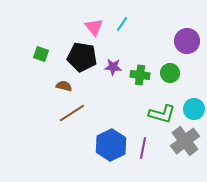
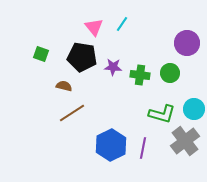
purple circle: moved 2 px down
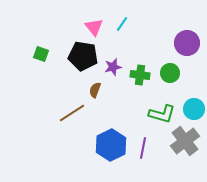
black pentagon: moved 1 px right, 1 px up
purple star: rotated 18 degrees counterclockwise
brown semicircle: moved 31 px right, 4 px down; rotated 84 degrees counterclockwise
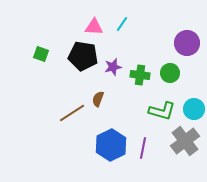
pink triangle: rotated 48 degrees counterclockwise
brown semicircle: moved 3 px right, 9 px down
green L-shape: moved 3 px up
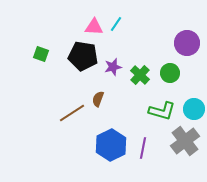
cyan line: moved 6 px left
green cross: rotated 36 degrees clockwise
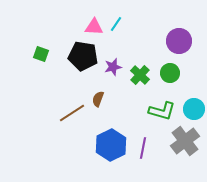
purple circle: moved 8 px left, 2 px up
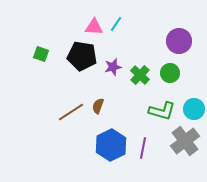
black pentagon: moved 1 px left
brown semicircle: moved 7 px down
brown line: moved 1 px left, 1 px up
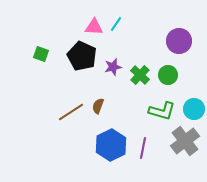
black pentagon: rotated 16 degrees clockwise
green circle: moved 2 px left, 2 px down
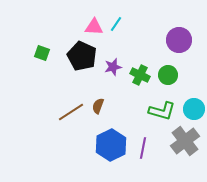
purple circle: moved 1 px up
green square: moved 1 px right, 1 px up
green cross: rotated 18 degrees counterclockwise
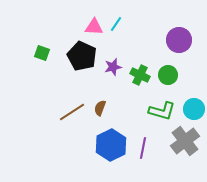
brown semicircle: moved 2 px right, 2 px down
brown line: moved 1 px right
